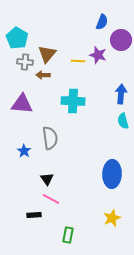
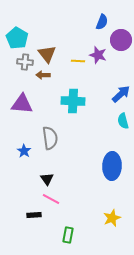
brown triangle: rotated 18 degrees counterclockwise
blue arrow: rotated 42 degrees clockwise
blue ellipse: moved 8 px up
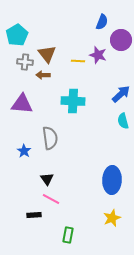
cyan pentagon: moved 3 px up; rotated 10 degrees clockwise
blue ellipse: moved 14 px down
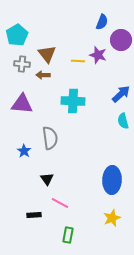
gray cross: moved 3 px left, 2 px down
pink line: moved 9 px right, 4 px down
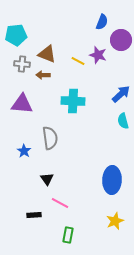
cyan pentagon: moved 1 px left; rotated 25 degrees clockwise
brown triangle: rotated 30 degrees counterclockwise
yellow line: rotated 24 degrees clockwise
yellow star: moved 3 px right, 3 px down
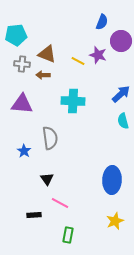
purple circle: moved 1 px down
